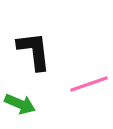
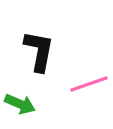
black L-shape: moved 5 px right; rotated 18 degrees clockwise
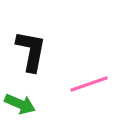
black L-shape: moved 8 px left
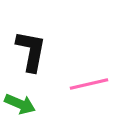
pink line: rotated 6 degrees clockwise
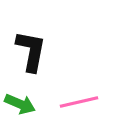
pink line: moved 10 px left, 18 px down
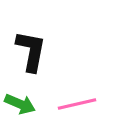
pink line: moved 2 px left, 2 px down
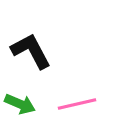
black L-shape: rotated 39 degrees counterclockwise
